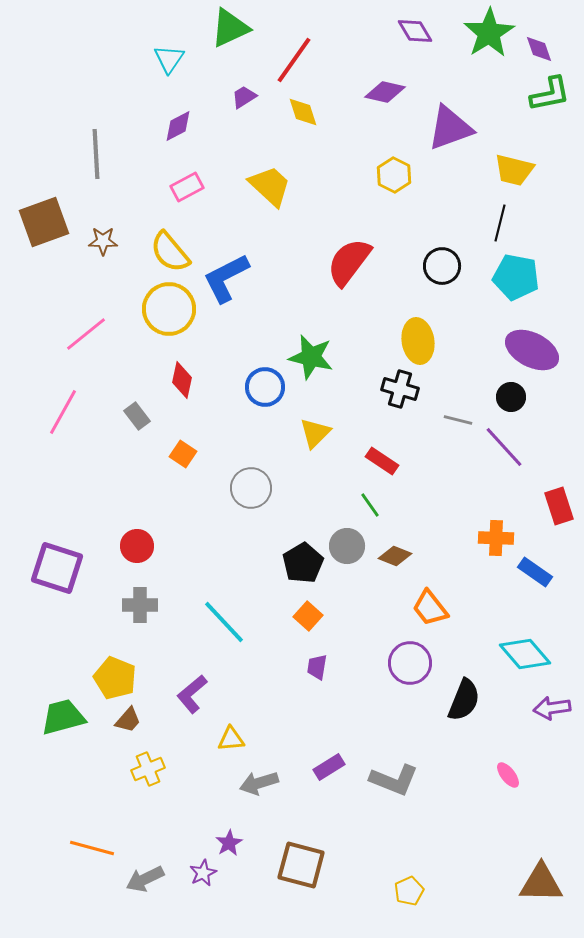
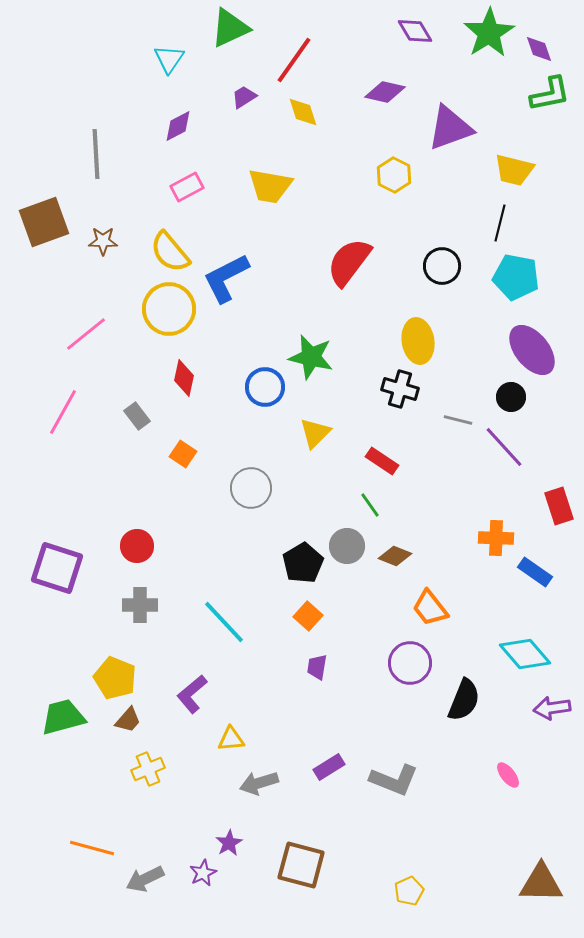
yellow trapezoid at (270, 186): rotated 147 degrees clockwise
purple ellipse at (532, 350): rotated 24 degrees clockwise
red diamond at (182, 380): moved 2 px right, 2 px up
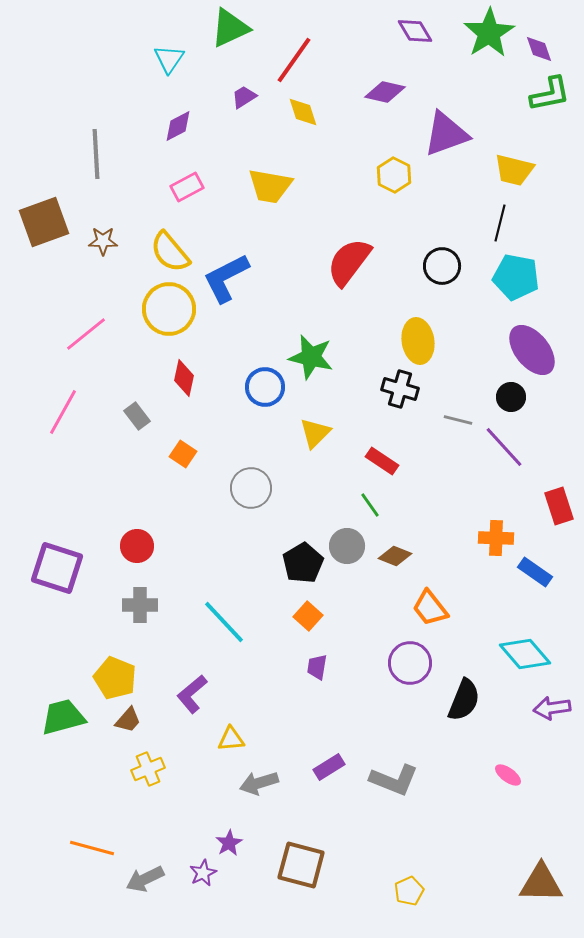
purple triangle at (450, 128): moved 4 px left, 6 px down
pink ellipse at (508, 775): rotated 16 degrees counterclockwise
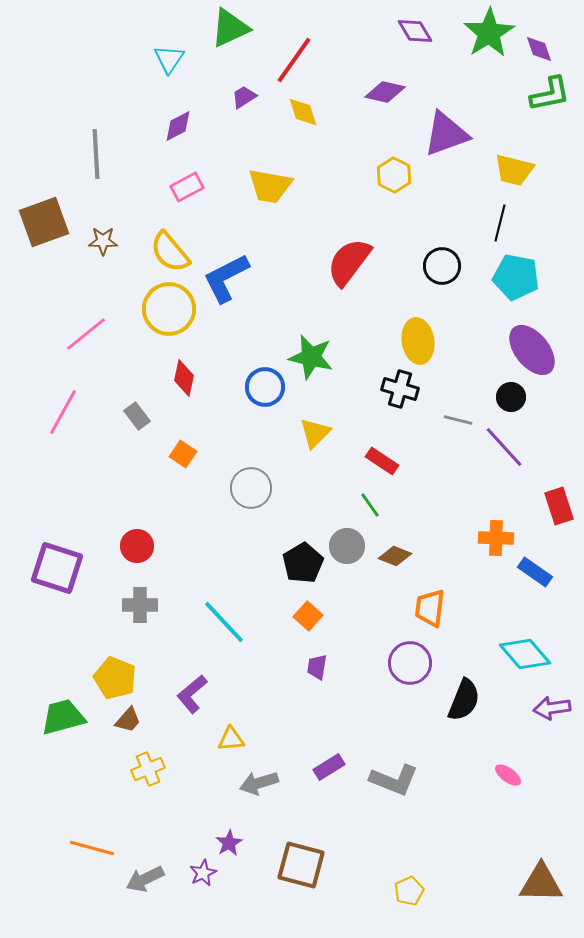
orange trapezoid at (430, 608): rotated 45 degrees clockwise
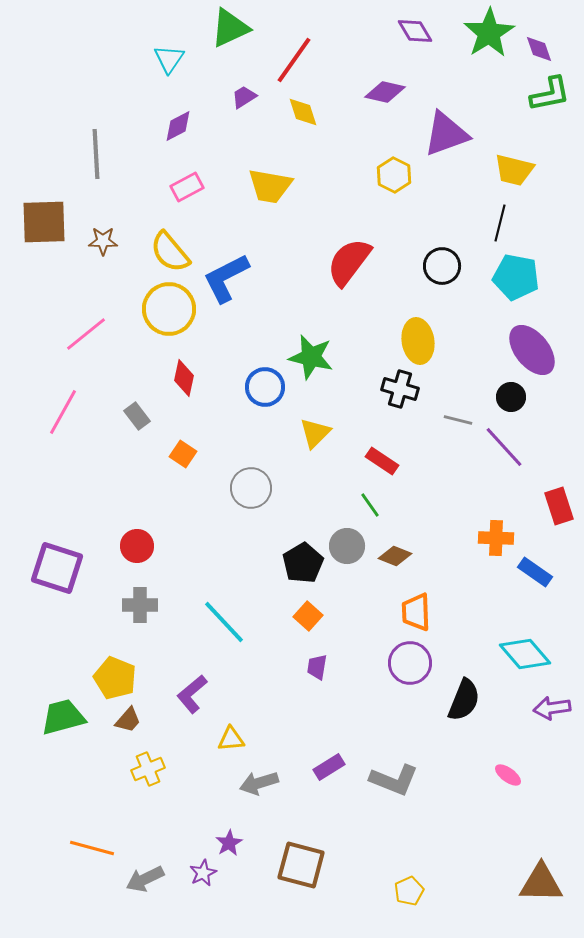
brown square at (44, 222): rotated 18 degrees clockwise
orange trapezoid at (430, 608): moved 14 px left, 4 px down; rotated 9 degrees counterclockwise
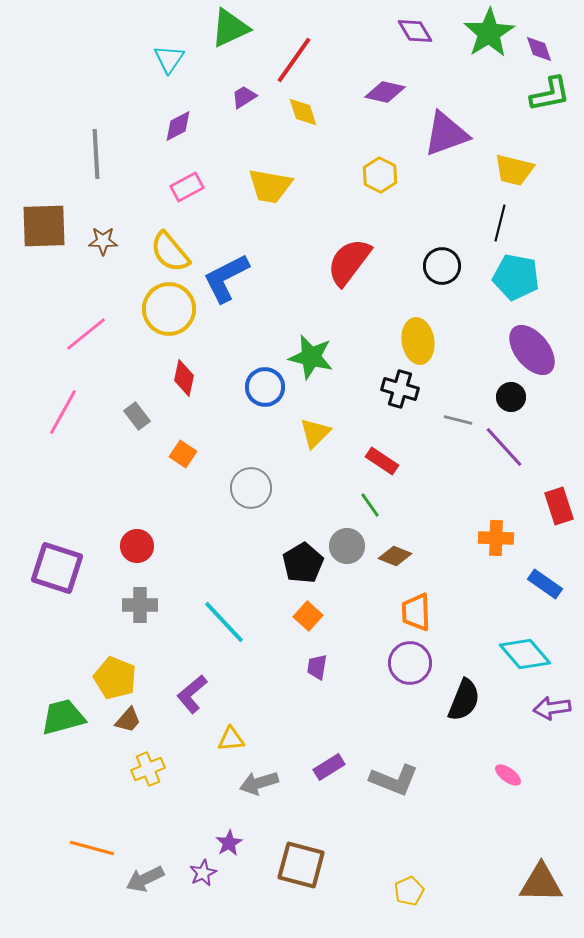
yellow hexagon at (394, 175): moved 14 px left
brown square at (44, 222): moved 4 px down
blue rectangle at (535, 572): moved 10 px right, 12 px down
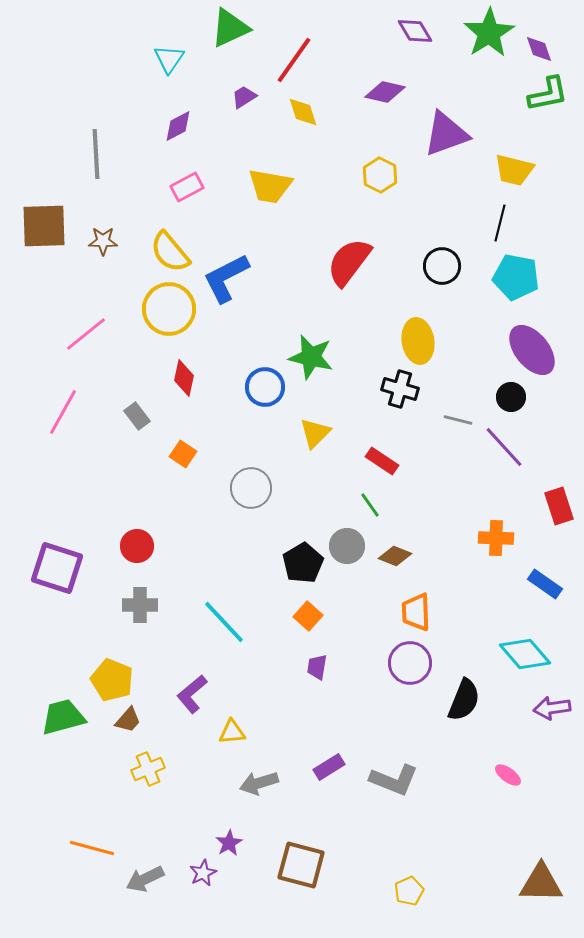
green L-shape at (550, 94): moved 2 px left
yellow pentagon at (115, 678): moved 3 px left, 2 px down
yellow triangle at (231, 739): moved 1 px right, 7 px up
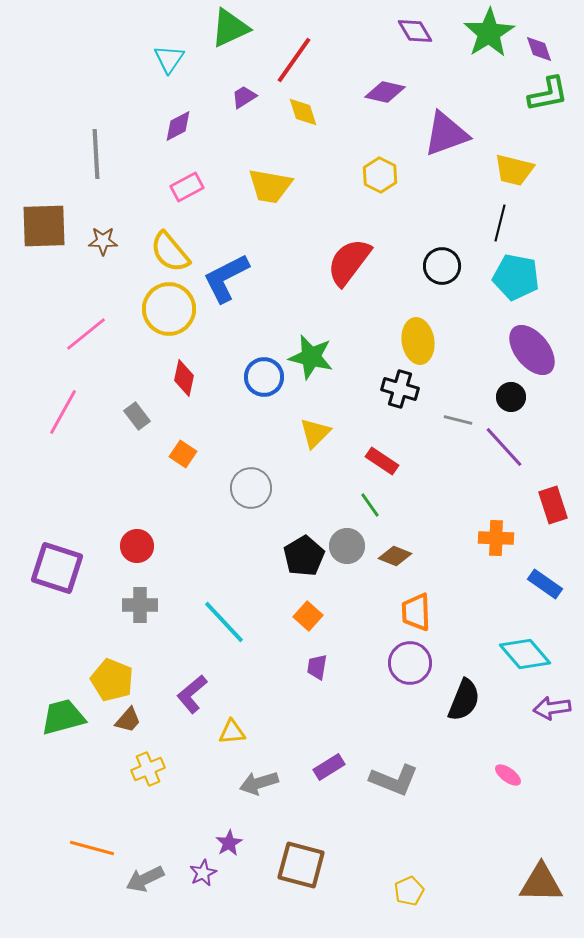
blue circle at (265, 387): moved 1 px left, 10 px up
red rectangle at (559, 506): moved 6 px left, 1 px up
black pentagon at (303, 563): moved 1 px right, 7 px up
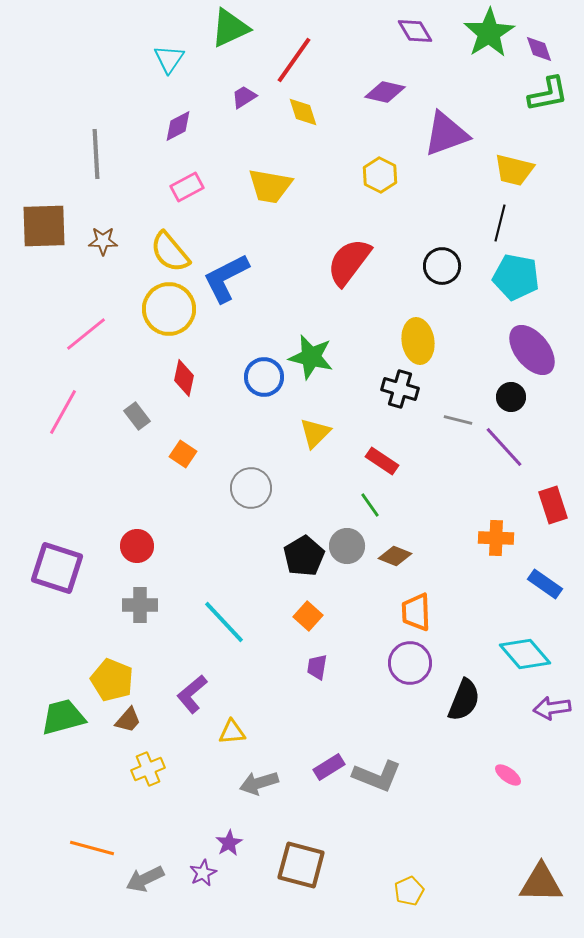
gray L-shape at (394, 780): moved 17 px left, 4 px up
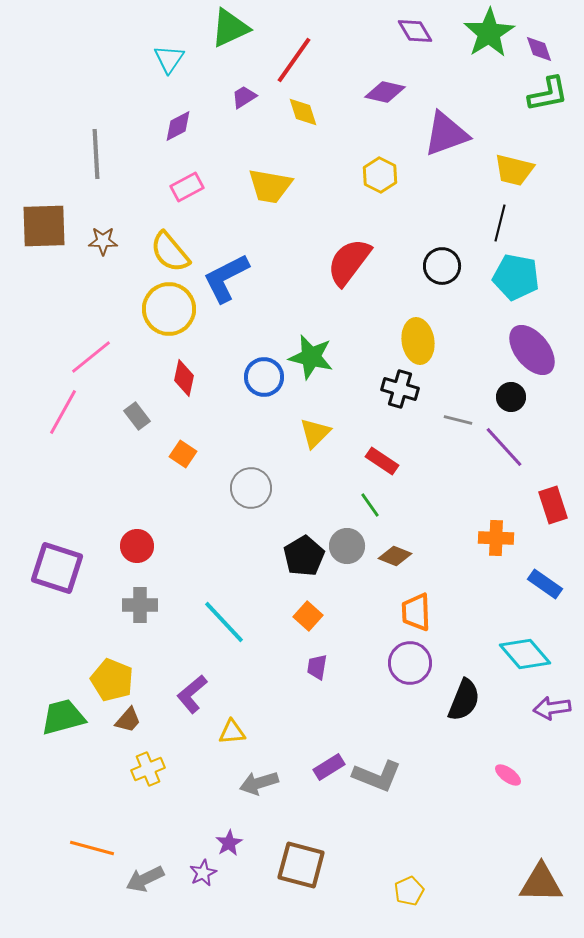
pink line at (86, 334): moved 5 px right, 23 px down
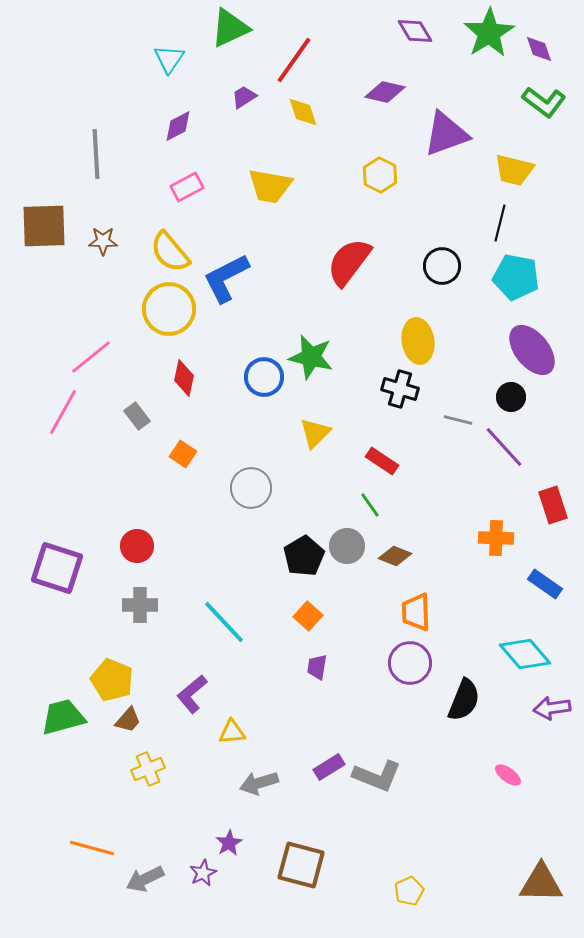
green L-shape at (548, 94): moved 4 px left, 8 px down; rotated 48 degrees clockwise
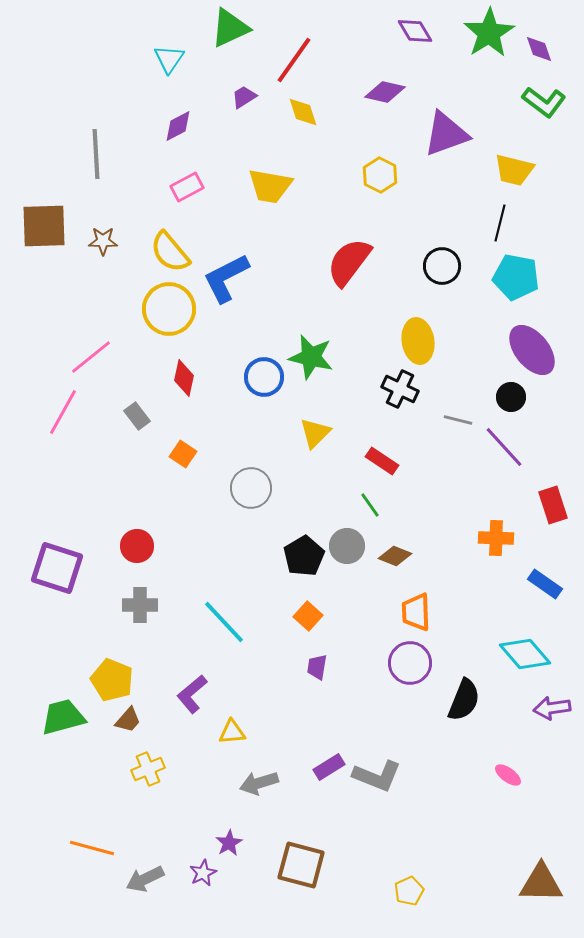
black cross at (400, 389): rotated 9 degrees clockwise
